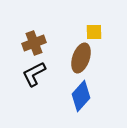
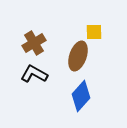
brown cross: rotated 10 degrees counterclockwise
brown ellipse: moved 3 px left, 2 px up
black L-shape: rotated 56 degrees clockwise
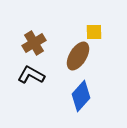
brown ellipse: rotated 12 degrees clockwise
black L-shape: moved 3 px left, 1 px down
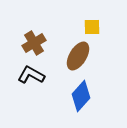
yellow square: moved 2 px left, 5 px up
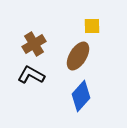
yellow square: moved 1 px up
brown cross: moved 1 px down
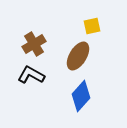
yellow square: rotated 12 degrees counterclockwise
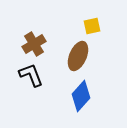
brown ellipse: rotated 8 degrees counterclockwise
black L-shape: rotated 40 degrees clockwise
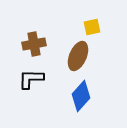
yellow square: moved 1 px down
brown cross: rotated 20 degrees clockwise
black L-shape: moved 4 px down; rotated 68 degrees counterclockwise
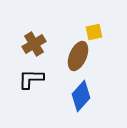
yellow square: moved 2 px right, 5 px down
brown cross: rotated 20 degrees counterclockwise
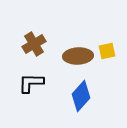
yellow square: moved 13 px right, 19 px down
brown ellipse: rotated 64 degrees clockwise
black L-shape: moved 4 px down
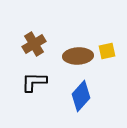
black L-shape: moved 3 px right, 1 px up
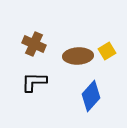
brown cross: rotated 35 degrees counterclockwise
yellow square: rotated 18 degrees counterclockwise
blue diamond: moved 10 px right
